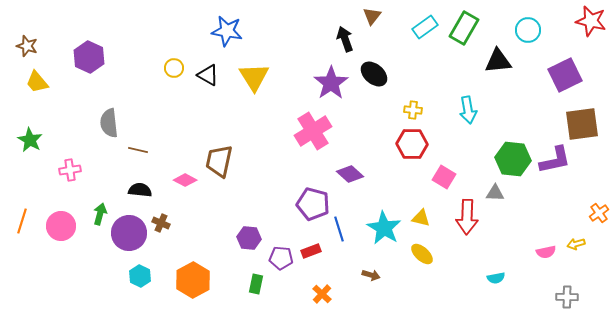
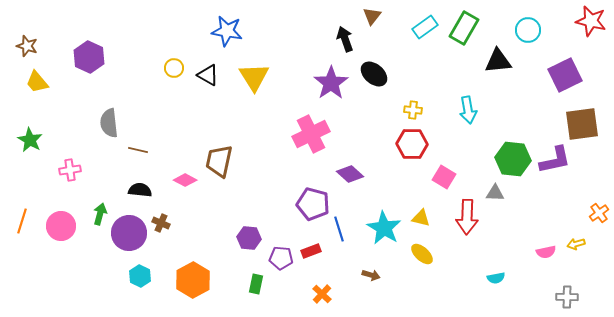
pink cross at (313, 131): moved 2 px left, 3 px down; rotated 6 degrees clockwise
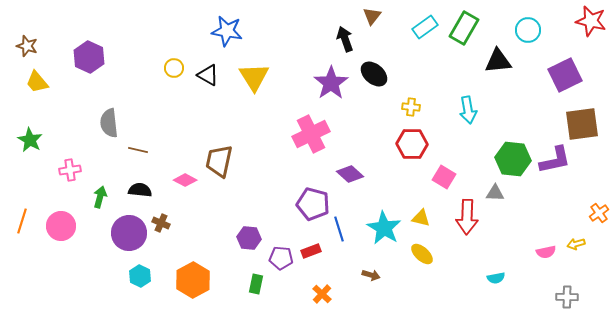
yellow cross at (413, 110): moved 2 px left, 3 px up
green arrow at (100, 214): moved 17 px up
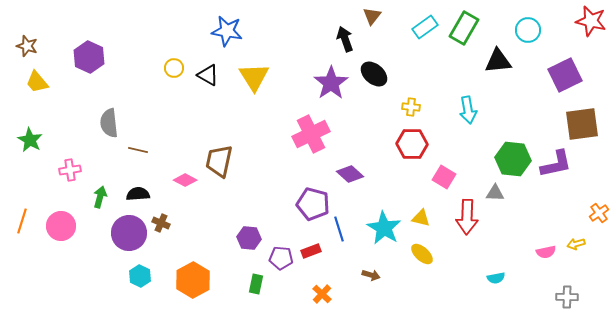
purple L-shape at (555, 160): moved 1 px right, 4 px down
black semicircle at (140, 190): moved 2 px left, 4 px down; rotated 10 degrees counterclockwise
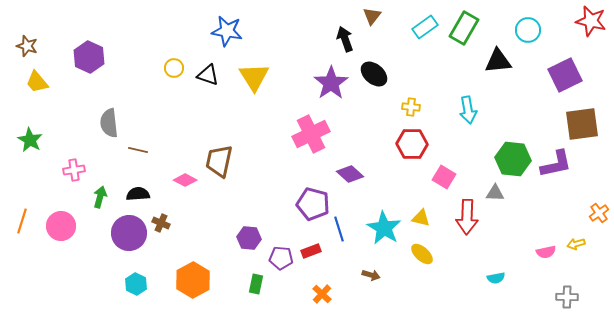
black triangle at (208, 75): rotated 10 degrees counterclockwise
pink cross at (70, 170): moved 4 px right
cyan hexagon at (140, 276): moved 4 px left, 8 px down
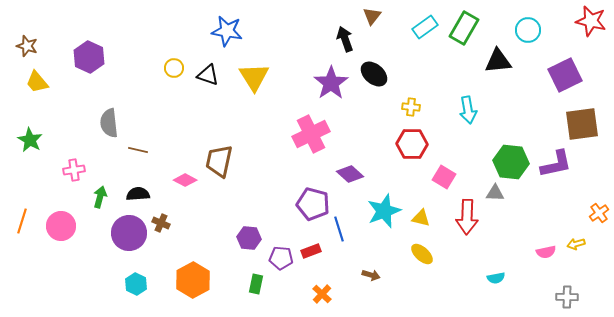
green hexagon at (513, 159): moved 2 px left, 3 px down
cyan star at (384, 228): moved 17 px up; rotated 20 degrees clockwise
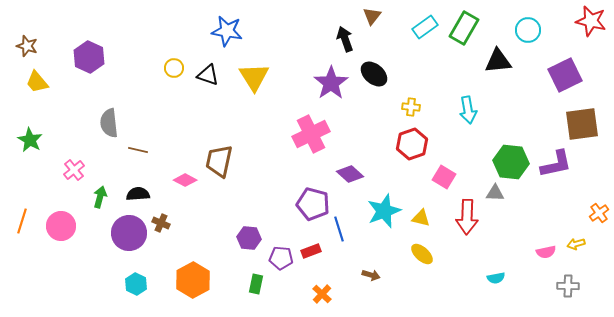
red hexagon at (412, 144): rotated 20 degrees counterclockwise
pink cross at (74, 170): rotated 30 degrees counterclockwise
gray cross at (567, 297): moved 1 px right, 11 px up
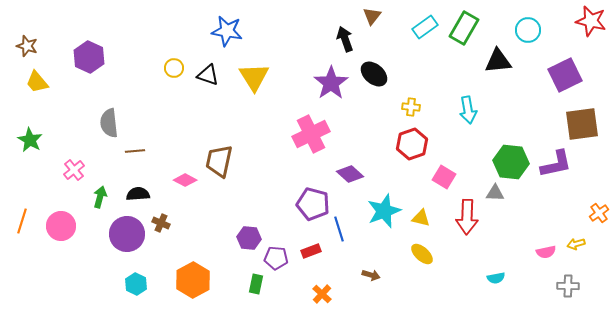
brown line at (138, 150): moved 3 px left, 1 px down; rotated 18 degrees counterclockwise
purple circle at (129, 233): moved 2 px left, 1 px down
purple pentagon at (281, 258): moved 5 px left
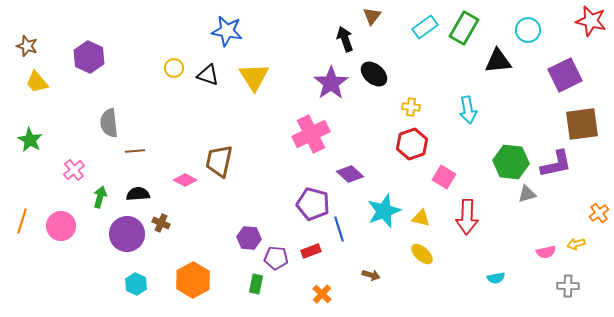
gray triangle at (495, 193): moved 32 px right, 1 px down; rotated 18 degrees counterclockwise
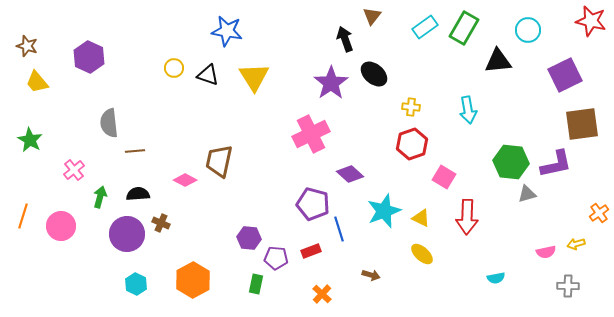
yellow triangle at (421, 218): rotated 12 degrees clockwise
orange line at (22, 221): moved 1 px right, 5 px up
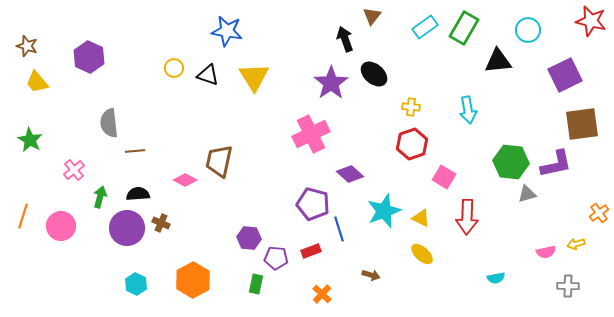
purple circle at (127, 234): moved 6 px up
